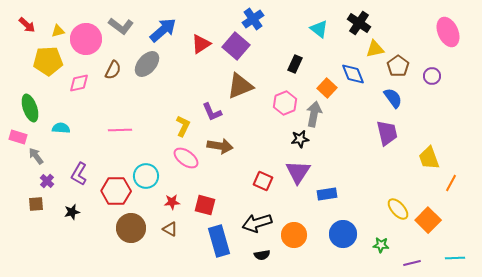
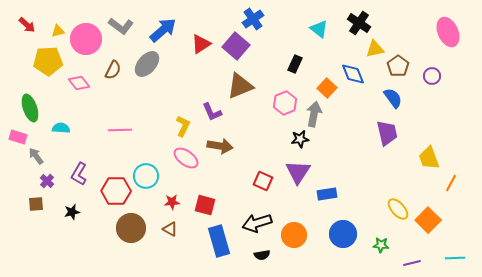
pink diamond at (79, 83): rotated 65 degrees clockwise
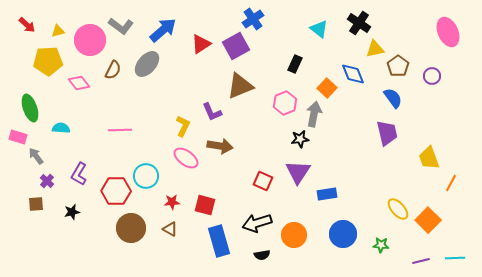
pink circle at (86, 39): moved 4 px right, 1 px down
purple square at (236, 46): rotated 20 degrees clockwise
purple line at (412, 263): moved 9 px right, 2 px up
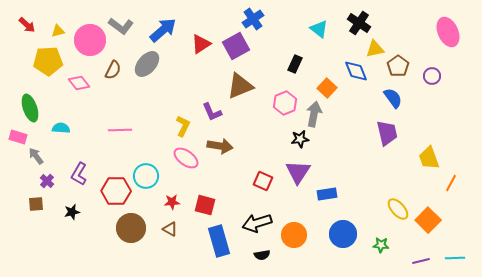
blue diamond at (353, 74): moved 3 px right, 3 px up
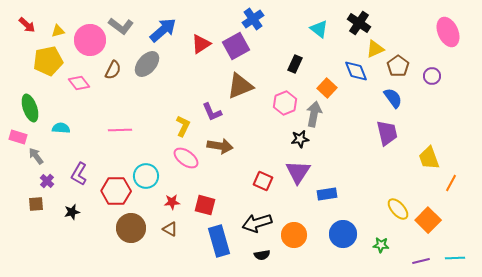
yellow triangle at (375, 49): rotated 12 degrees counterclockwise
yellow pentagon at (48, 61): rotated 8 degrees counterclockwise
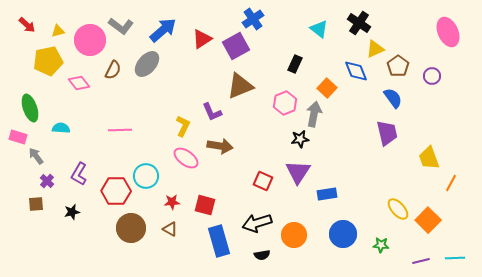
red triangle at (201, 44): moved 1 px right, 5 px up
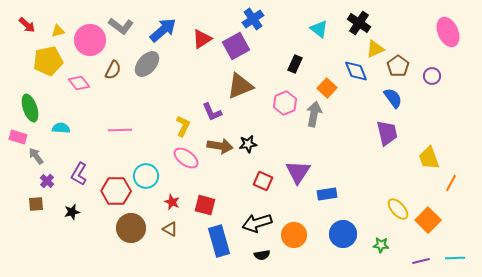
black star at (300, 139): moved 52 px left, 5 px down
red star at (172, 202): rotated 28 degrees clockwise
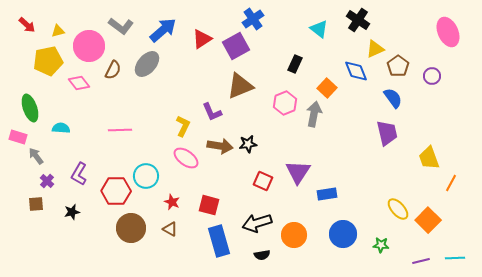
black cross at (359, 23): moved 1 px left, 3 px up
pink circle at (90, 40): moved 1 px left, 6 px down
red square at (205, 205): moved 4 px right
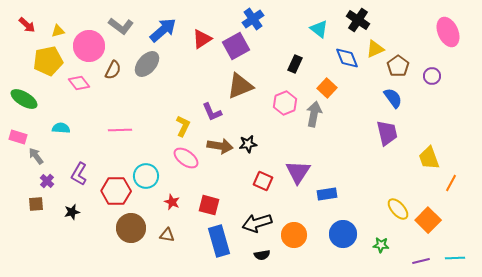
blue diamond at (356, 71): moved 9 px left, 13 px up
green ellipse at (30, 108): moved 6 px left, 9 px up; rotated 40 degrees counterclockwise
brown triangle at (170, 229): moved 3 px left, 6 px down; rotated 21 degrees counterclockwise
